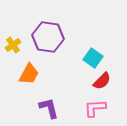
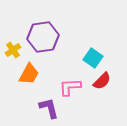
purple hexagon: moved 5 px left; rotated 16 degrees counterclockwise
yellow cross: moved 5 px down
pink L-shape: moved 25 px left, 21 px up
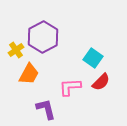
purple hexagon: rotated 20 degrees counterclockwise
yellow cross: moved 3 px right
red semicircle: moved 1 px left, 1 px down
purple L-shape: moved 3 px left, 1 px down
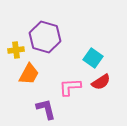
purple hexagon: moved 2 px right; rotated 16 degrees counterclockwise
yellow cross: rotated 28 degrees clockwise
red semicircle: rotated 12 degrees clockwise
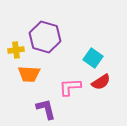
orange trapezoid: rotated 65 degrees clockwise
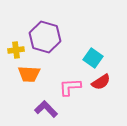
purple L-shape: rotated 30 degrees counterclockwise
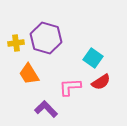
purple hexagon: moved 1 px right, 1 px down
yellow cross: moved 7 px up
orange trapezoid: rotated 55 degrees clockwise
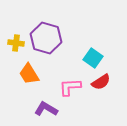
yellow cross: rotated 14 degrees clockwise
purple L-shape: rotated 15 degrees counterclockwise
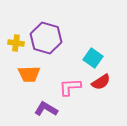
orange trapezoid: rotated 60 degrees counterclockwise
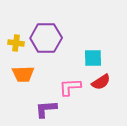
purple hexagon: rotated 16 degrees counterclockwise
cyan square: rotated 36 degrees counterclockwise
orange trapezoid: moved 6 px left
purple L-shape: rotated 35 degrees counterclockwise
